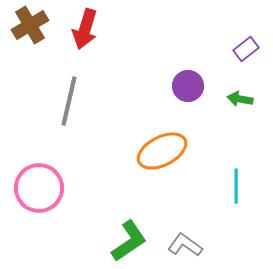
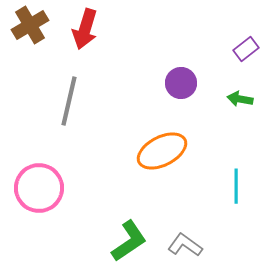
purple circle: moved 7 px left, 3 px up
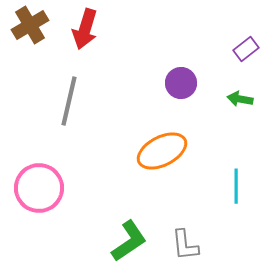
gray L-shape: rotated 132 degrees counterclockwise
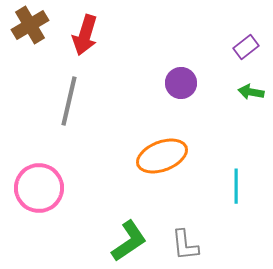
red arrow: moved 6 px down
purple rectangle: moved 2 px up
green arrow: moved 11 px right, 7 px up
orange ellipse: moved 5 px down; rotated 6 degrees clockwise
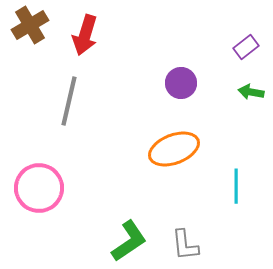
orange ellipse: moved 12 px right, 7 px up
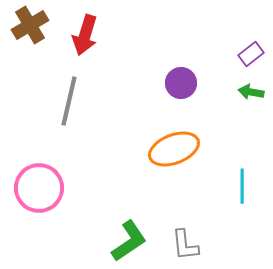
purple rectangle: moved 5 px right, 7 px down
cyan line: moved 6 px right
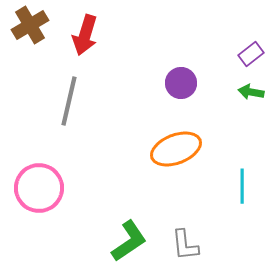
orange ellipse: moved 2 px right
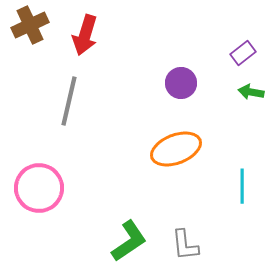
brown cross: rotated 6 degrees clockwise
purple rectangle: moved 8 px left, 1 px up
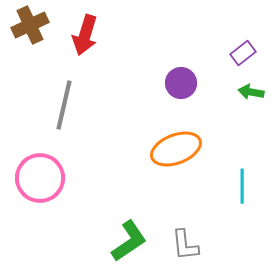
gray line: moved 5 px left, 4 px down
pink circle: moved 1 px right, 10 px up
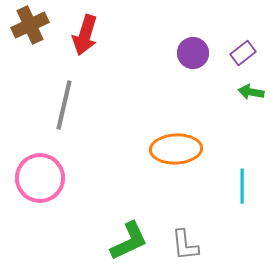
purple circle: moved 12 px right, 30 px up
orange ellipse: rotated 18 degrees clockwise
green L-shape: rotated 9 degrees clockwise
